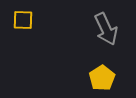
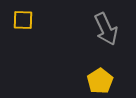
yellow pentagon: moved 2 px left, 3 px down
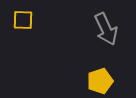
yellow pentagon: rotated 15 degrees clockwise
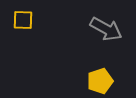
gray arrow: rotated 36 degrees counterclockwise
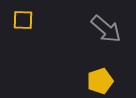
gray arrow: rotated 12 degrees clockwise
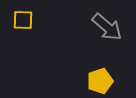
gray arrow: moved 1 px right, 2 px up
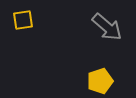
yellow square: rotated 10 degrees counterclockwise
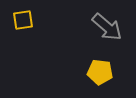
yellow pentagon: moved 9 px up; rotated 25 degrees clockwise
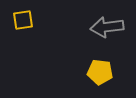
gray arrow: rotated 132 degrees clockwise
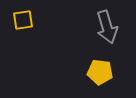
gray arrow: rotated 100 degrees counterclockwise
